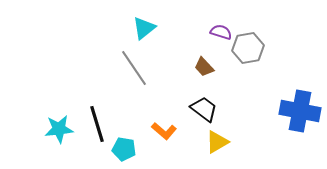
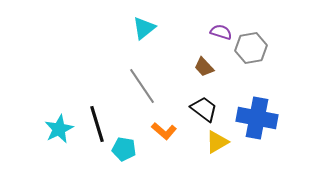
gray hexagon: moved 3 px right
gray line: moved 8 px right, 18 px down
blue cross: moved 43 px left, 7 px down
cyan star: rotated 20 degrees counterclockwise
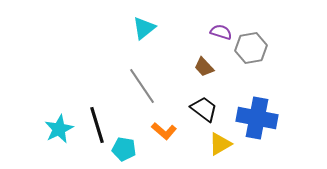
black line: moved 1 px down
yellow triangle: moved 3 px right, 2 px down
